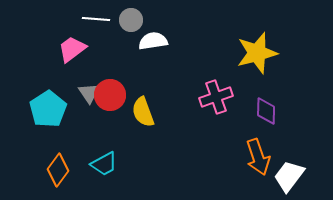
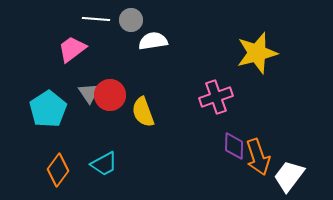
purple diamond: moved 32 px left, 35 px down
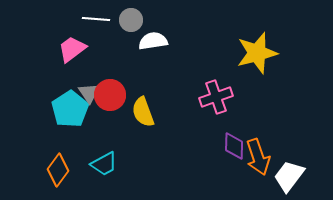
cyan pentagon: moved 22 px right
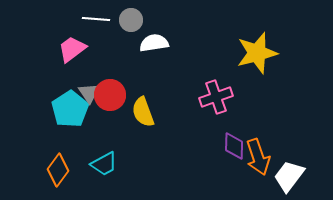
white semicircle: moved 1 px right, 2 px down
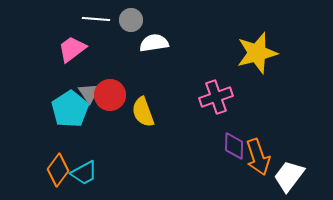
cyan trapezoid: moved 20 px left, 9 px down
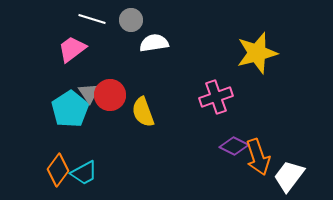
white line: moved 4 px left; rotated 12 degrees clockwise
purple diamond: rotated 64 degrees counterclockwise
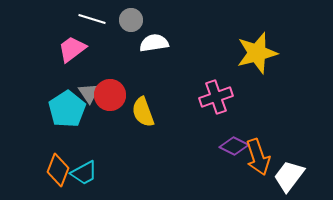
cyan pentagon: moved 3 px left
orange diamond: rotated 16 degrees counterclockwise
